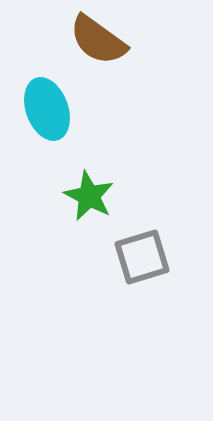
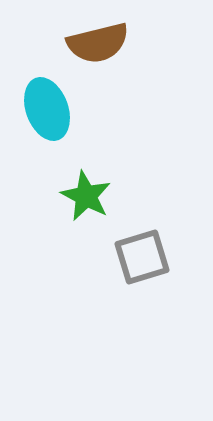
brown semicircle: moved 3 px down; rotated 50 degrees counterclockwise
green star: moved 3 px left
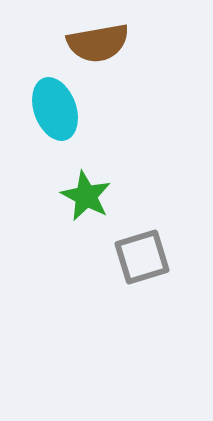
brown semicircle: rotated 4 degrees clockwise
cyan ellipse: moved 8 px right
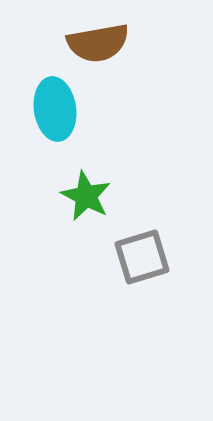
cyan ellipse: rotated 12 degrees clockwise
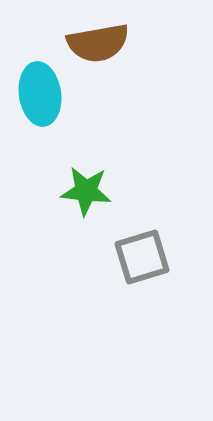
cyan ellipse: moved 15 px left, 15 px up
green star: moved 5 px up; rotated 21 degrees counterclockwise
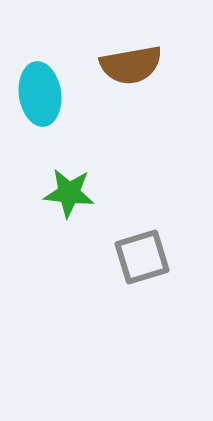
brown semicircle: moved 33 px right, 22 px down
green star: moved 17 px left, 2 px down
